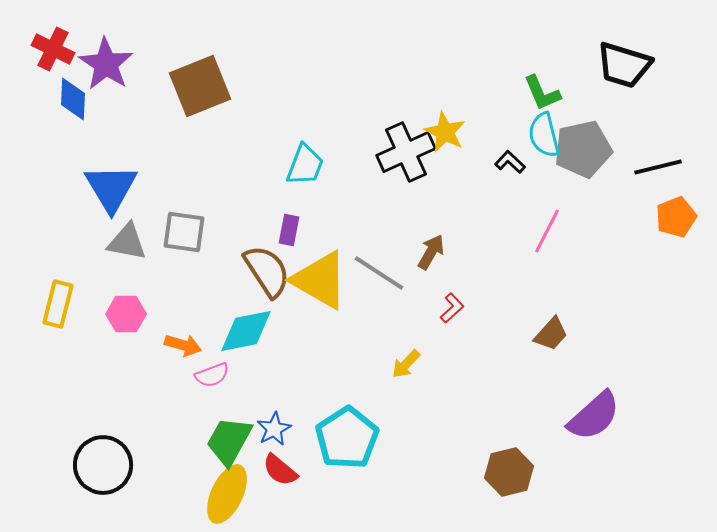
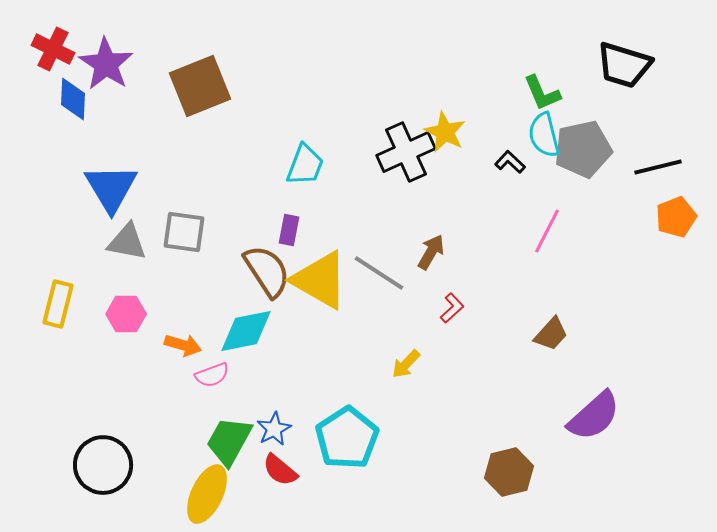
yellow ellipse: moved 20 px left
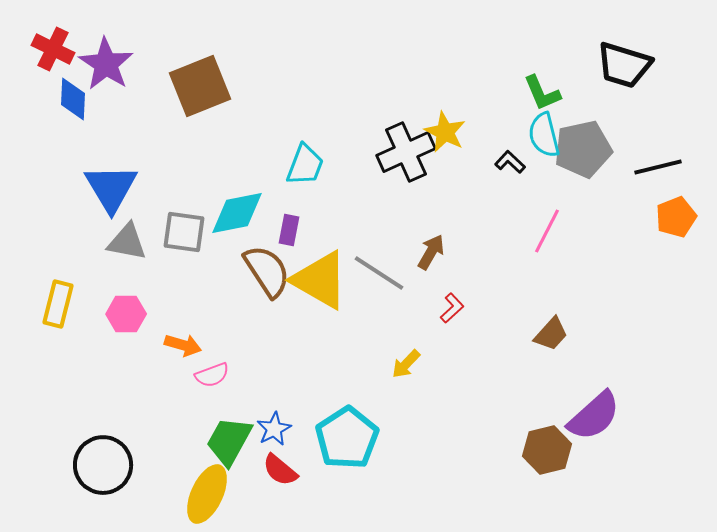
cyan diamond: moved 9 px left, 118 px up
brown hexagon: moved 38 px right, 22 px up
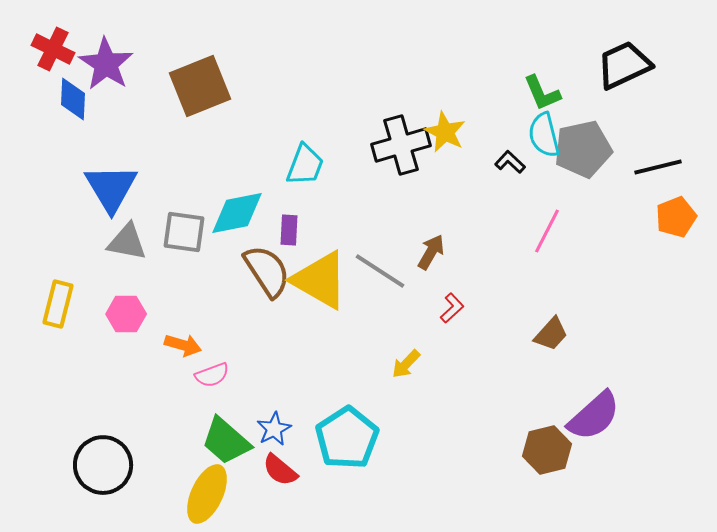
black trapezoid: rotated 138 degrees clockwise
black cross: moved 5 px left, 7 px up; rotated 8 degrees clockwise
purple rectangle: rotated 8 degrees counterclockwise
gray line: moved 1 px right, 2 px up
green trapezoid: moved 3 px left; rotated 78 degrees counterclockwise
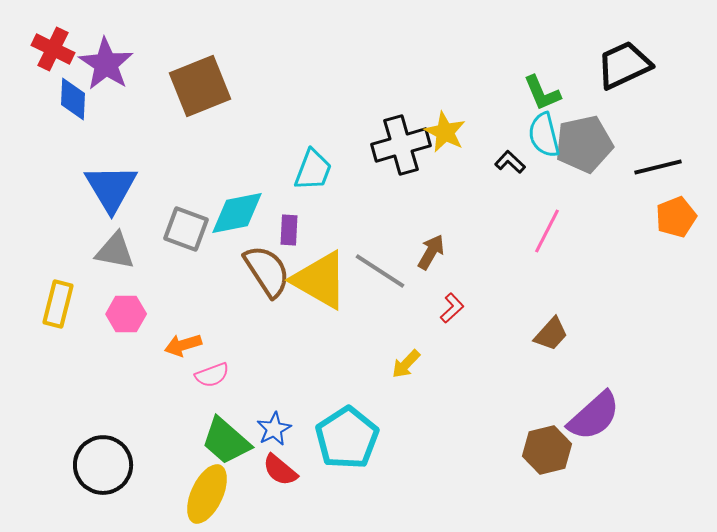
gray pentagon: moved 1 px right, 5 px up
cyan trapezoid: moved 8 px right, 5 px down
gray square: moved 2 px right, 3 px up; rotated 12 degrees clockwise
gray triangle: moved 12 px left, 9 px down
orange arrow: rotated 147 degrees clockwise
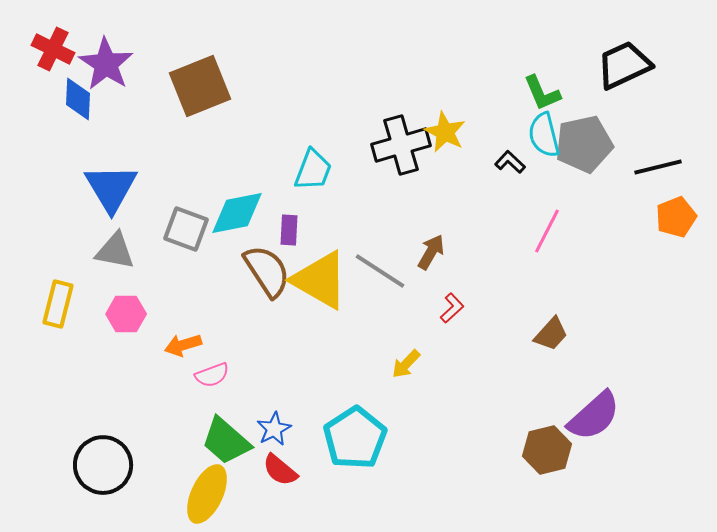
blue diamond: moved 5 px right
cyan pentagon: moved 8 px right
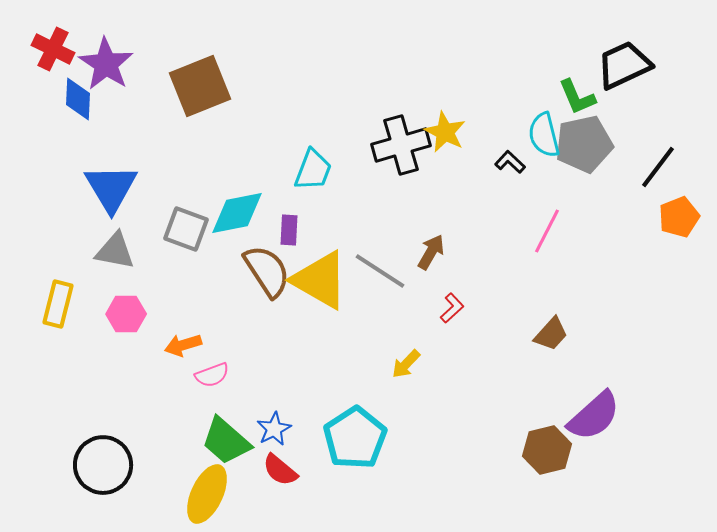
green L-shape: moved 35 px right, 4 px down
black line: rotated 39 degrees counterclockwise
orange pentagon: moved 3 px right
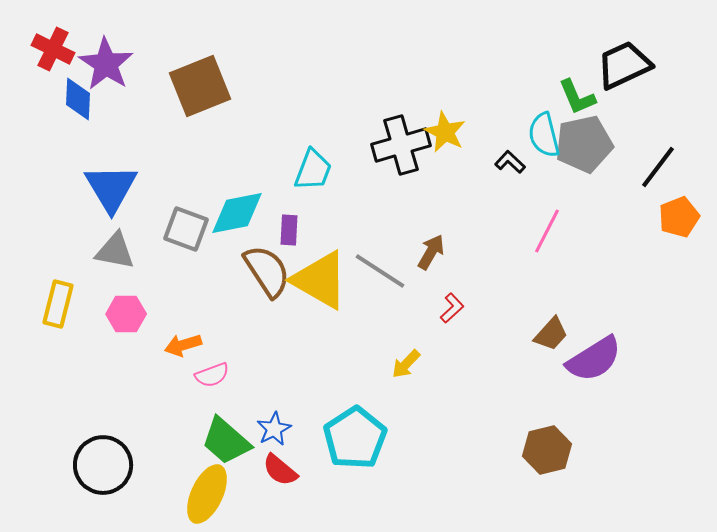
purple semicircle: moved 57 px up; rotated 10 degrees clockwise
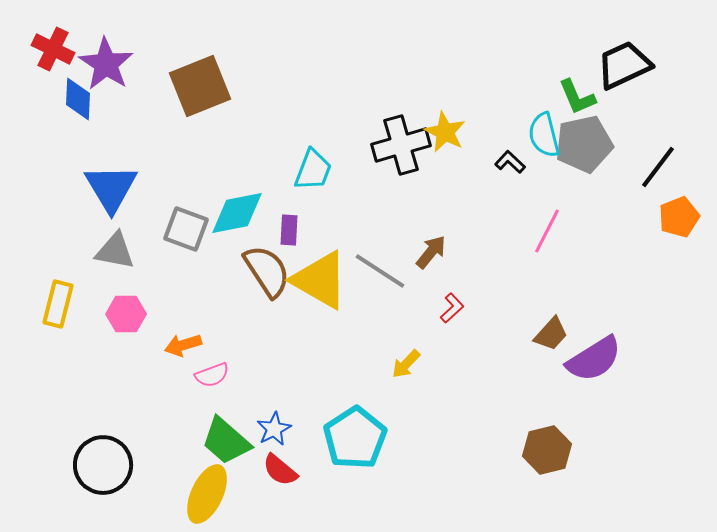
brown arrow: rotated 9 degrees clockwise
